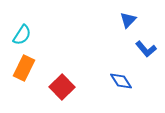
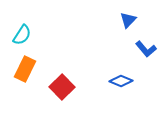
orange rectangle: moved 1 px right, 1 px down
blue diamond: rotated 35 degrees counterclockwise
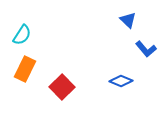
blue triangle: rotated 30 degrees counterclockwise
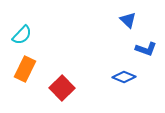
cyan semicircle: rotated 10 degrees clockwise
blue L-shape: rotated 30 degrees counterclockwise
blue diamond: moved 3 px right, 4 px up
red square: moved 1 px down
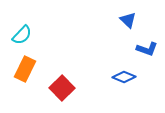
blue L-shape: moved 1 px right
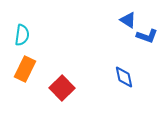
blue triangle: rotated 12 degrees counterclockwise
cyan semicircle: rotated 35 degrees counterclockwise
blue L-shape: moved 13 px up
blue diamond: rotated 55 degrees clockwise
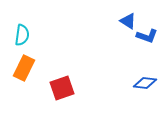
blue triangle: moved 1 px down
orange rectangle: moved 1 px left, 1 px up
blue diamond: moved 21 px right, 6 px down; rotated 70 degrees counterclockwise
red square: rotated 25 degrees clockwise
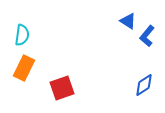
blue L-shape: rotated 110 degrees clockwise
blue diamond: moved 1 px left, 2 px down; rotated 40 degrees counterclockwise
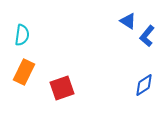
orange rectangle: moved 4 px down
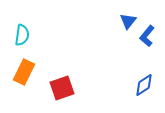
blue triangle: rotated 36 degrees clockwise
